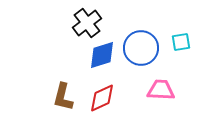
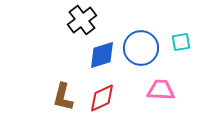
black cross: moved 5 px left, 3 px up
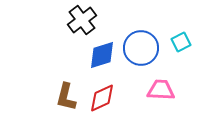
cyan square: rotated 18 degrees counterclockwise
brown L-shape: moved 3 px right
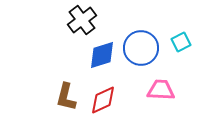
red diamond: moved 1 px right, 2 px down
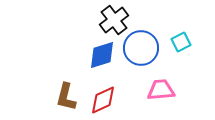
black cross: moved 32 px right
pink trapezoid: rotated 8 degrees counterclockwise
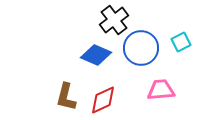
blue diamond: moved 6 px left; rotated 40 degrees clockwise
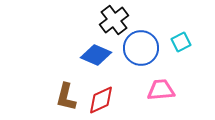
red diamond: moved 2 px left
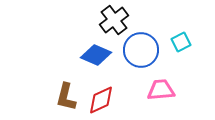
blue circle: moved 2 px down
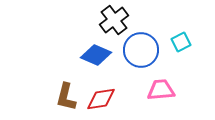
red diamond: moved 1 px up; rotated 16 degrees clockwise
